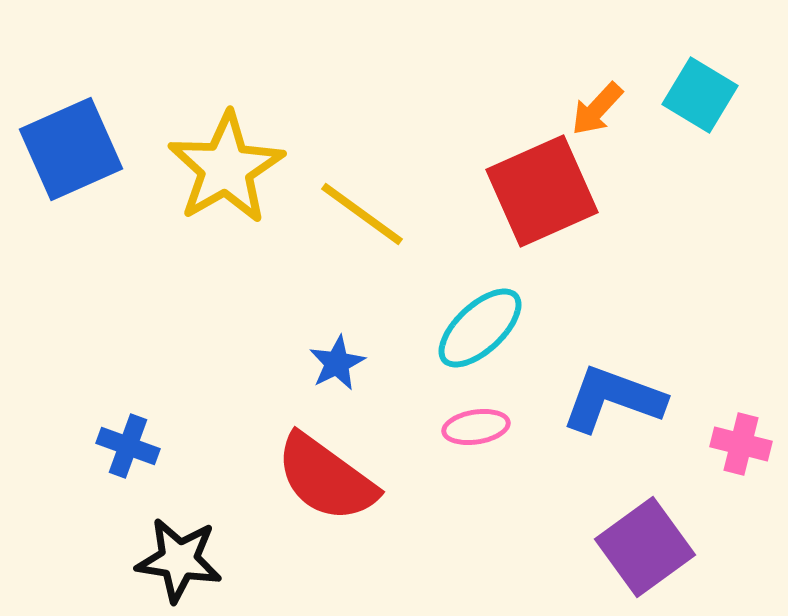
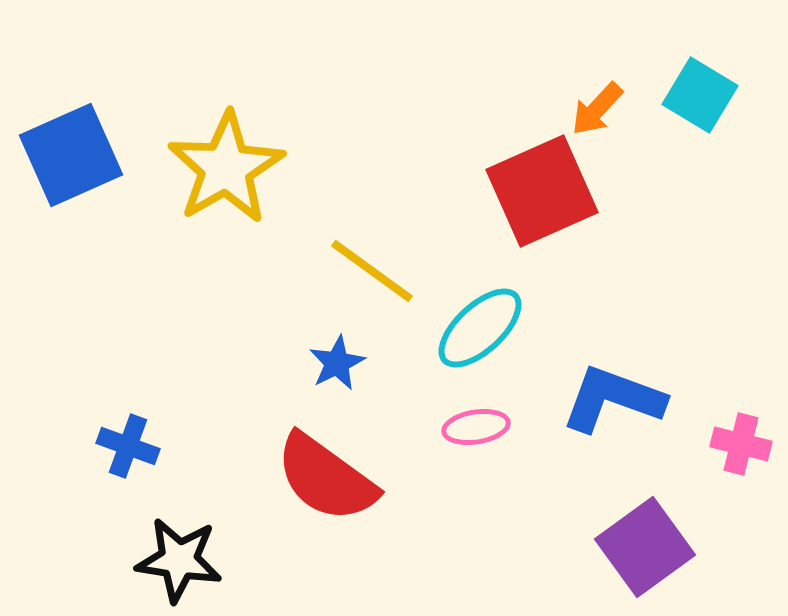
blue square: moved 6 px down
yellow line: moved 10 px right, 57 px down
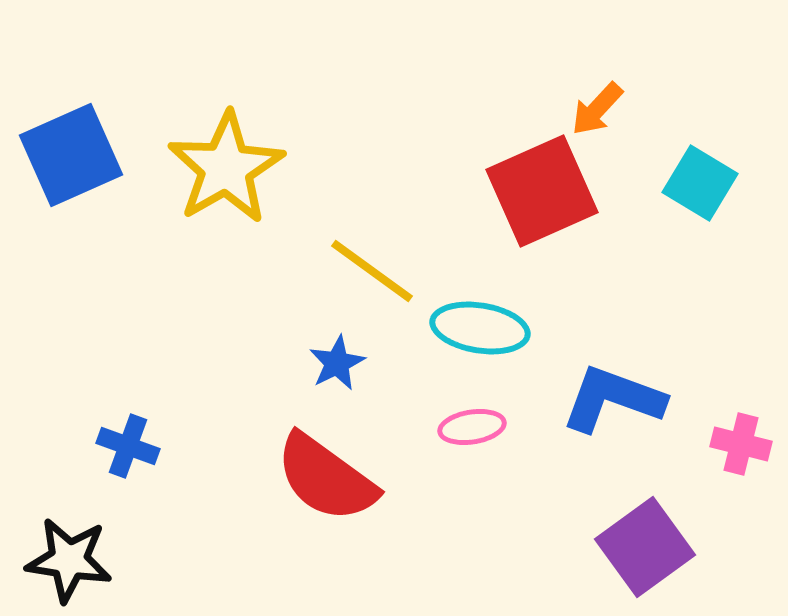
cyan square: moved 88 px down
cyan ellipse: rotated 52 degrees clockwise
pink ellipse: moved 4 px left
black star: moved 110 px left
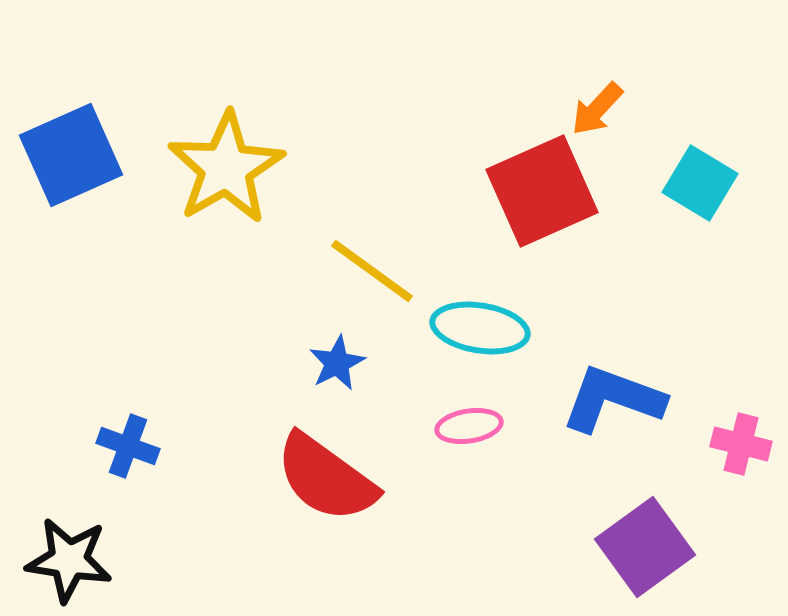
pink ellipse: moved 3 px left, 1 px up
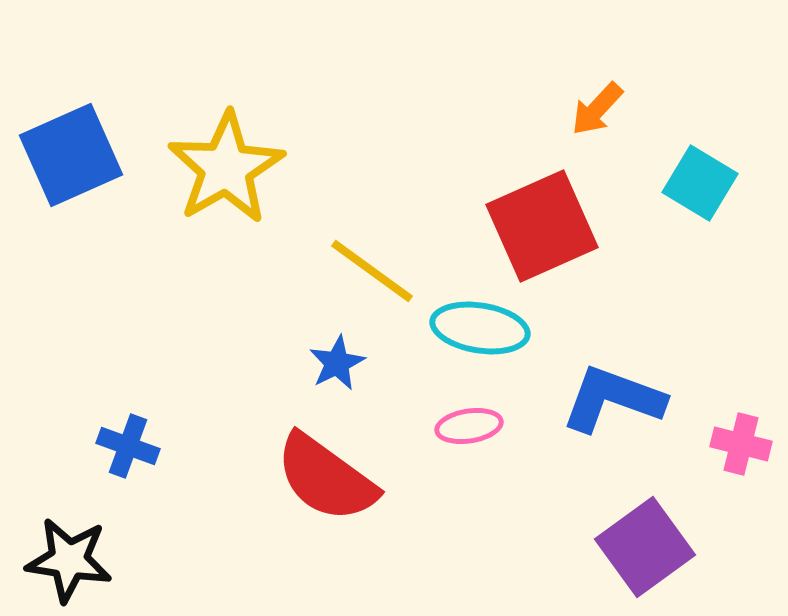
red square: moved 35 px down
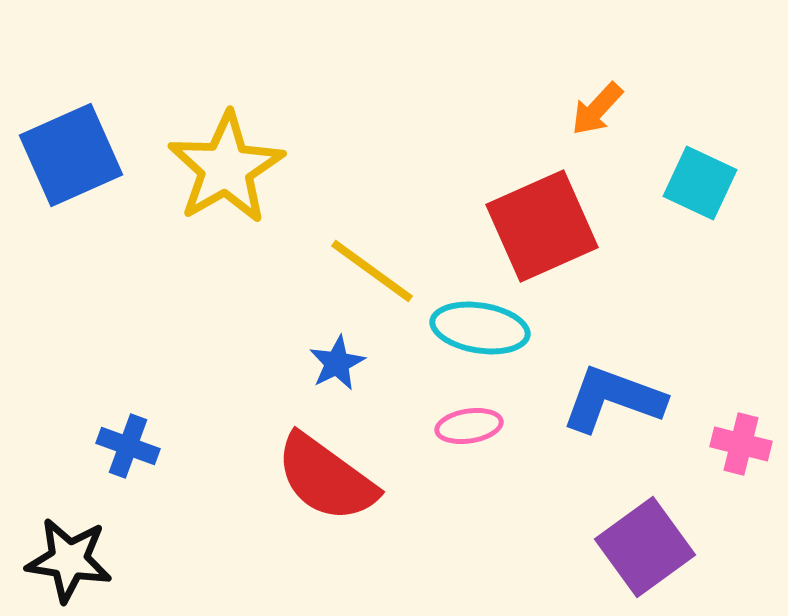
cyan square: rotated 6 degrees counterclockwise
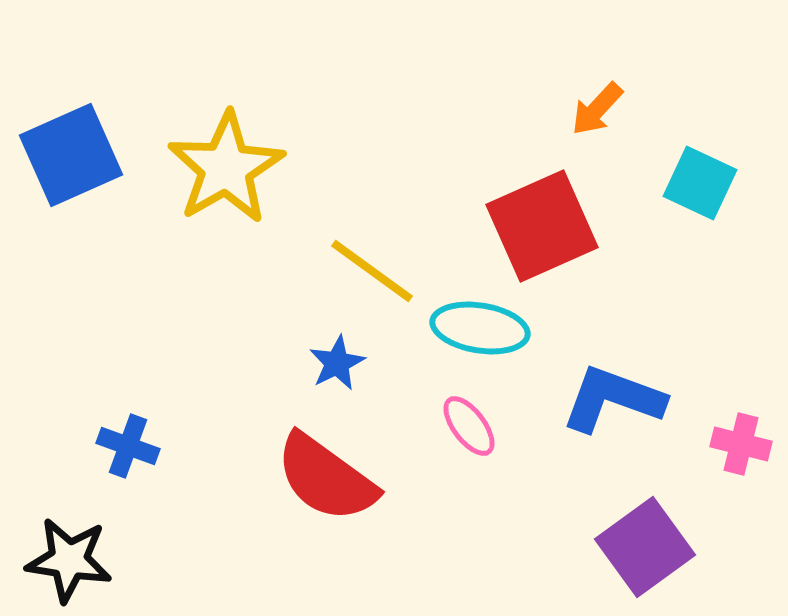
pink ellipse: rotated 62 degrees clockwise
